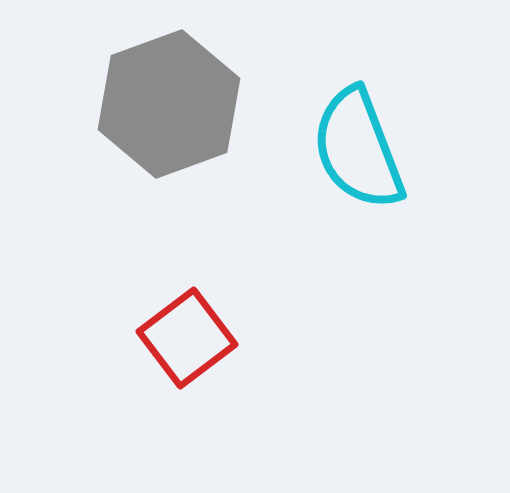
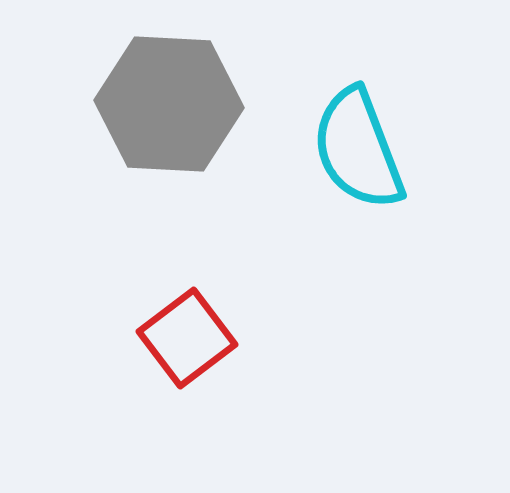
gray hexagon: rotated 23 degrees clockwise
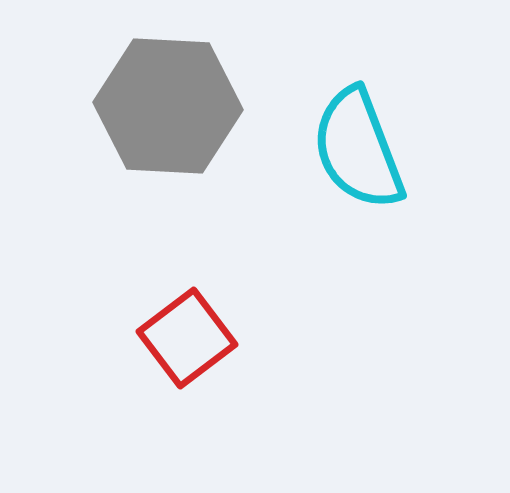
gray hexagon: moved 1 px left, 2 px down
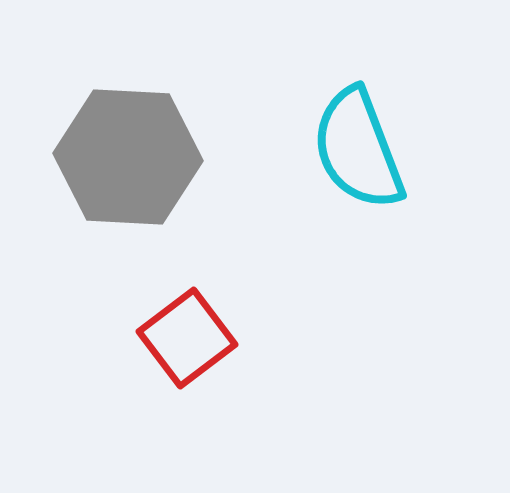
gray hexagon: moved 40 px left, 51 px down
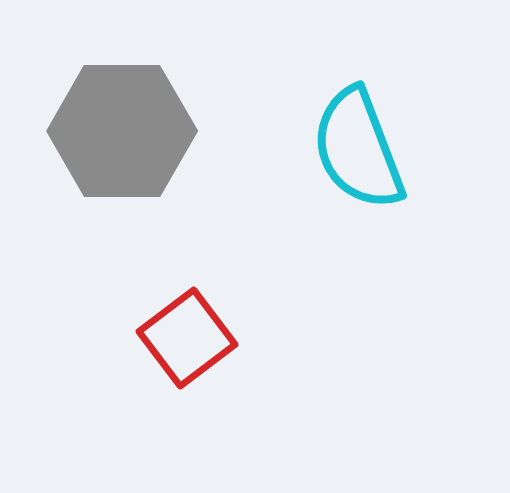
gray hexagon: moved 6 px left, 26 px up; rotated 3 degrees counterclockwise
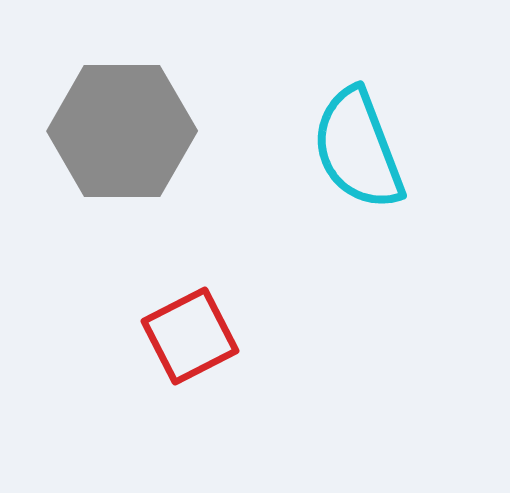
red square: moved 3 px right, 2 px up; rotated 10 degrees clockwise
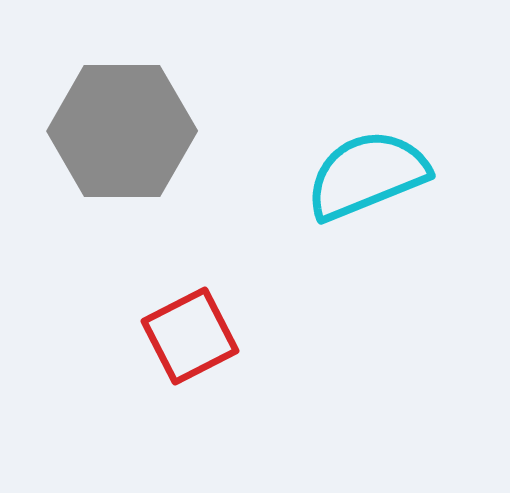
cyan semicircle: moved 9 px right, 26 px down; rotated 89 degrees clockwise
